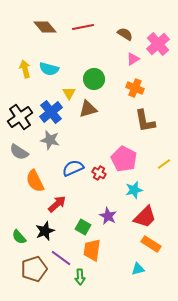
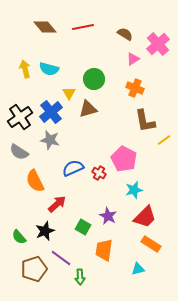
yellow line: moved 24 px up
orange trapezoid: moved 12 px right
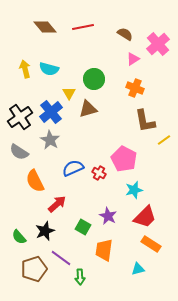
gray star: rotated 18 degrees clockwise
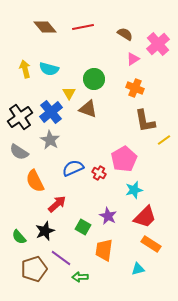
brown triangle: rotated 36 degrees clockwise
pink pentagon: rotated 15 degrees clockwise
green arrow: rotated 91 degrees clockwise
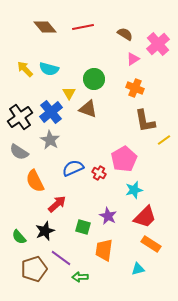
yellow arrow: rotated 30 degrees counterclockwise
green square: rotated 14 degrees counterclockwise
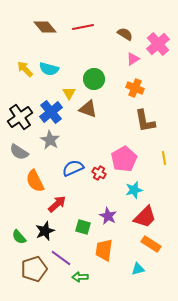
yellow line: moved 18 px down; rotated 64 degrees counterclockwise
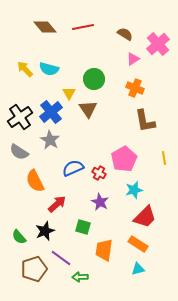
brown triangle: rotated 36 degrees clockwise
purple star: moved 8 px left, 14 px up
orange rectangle: moved 13 px left
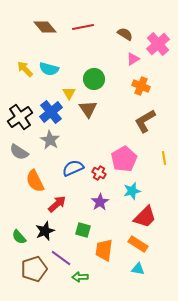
orange cross: moved 6 px right, 2 px up
brown L-shape: rotated 70 degrees clockwise
cyan star: moved 2 px left, 1 px down
purple star: rotated 12 degrees clockwise
green square: moved 3 px down
cyan triangle: rotated 24 degrees clockwise
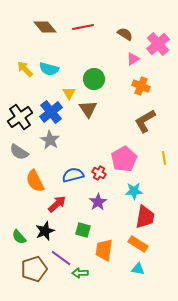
blue semicircle: moved 7 px down; rotated 10 degrees clockwise
cyan star: moved 2 px right; rotated 12 degrees clockwise
purple star: moved 2 px left
red trapezoid: rotated 35 degrees counterclockwise
green arrow: moved 4 px up
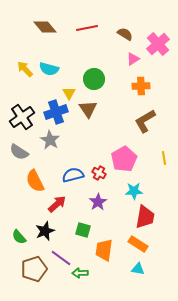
red line: moved 4 px right, 1 px down
orange cross: rotated 24 degrees counterclockwise
blue cross: moved 5 px right; rotated 20 degrees clockwise
black cross: moved 2 px right
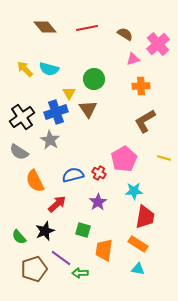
pink triangle: rotated 16 degrees clockwise
yellow line: rotated 64 degrees counterclockwise
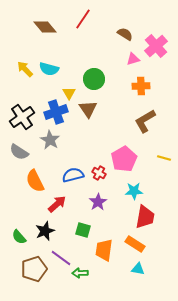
red line: moved 4 px left, 9 px up; rotated 45 degrees counterclockwise
pink cross: moved 2 px left, 2 px down
orange rectangle: moved 3 px left
